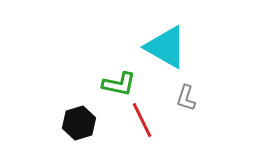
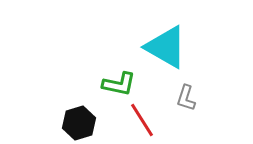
red line: rotated 6 degrees counterclockwise
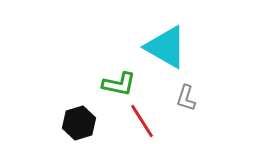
red line: moved 1 px down
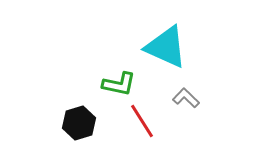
cyan triangle: rotated 6 degrees counterclockwise
gray L-shape: rotated 116 degrees clockwise
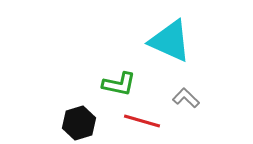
cyan triangle: moved 4 px right, 6 px up
red line: rotated 42 degrees counterclockwise
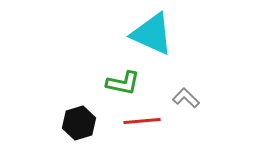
cyan triangle: moved 18 px left, 7 px up
green L-shape: moved 4 px right, 1 px up
red line: rotated 21 degrees counterclockwise
